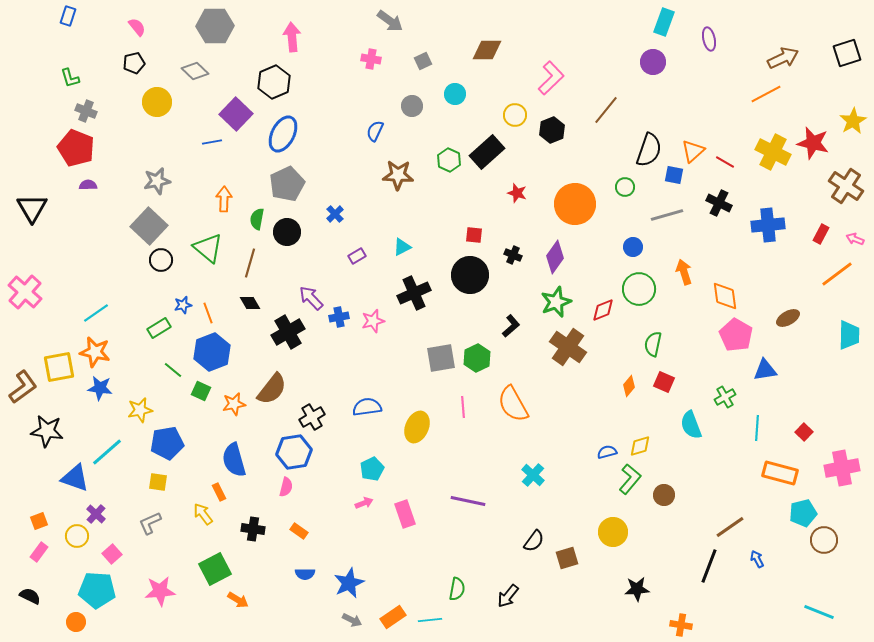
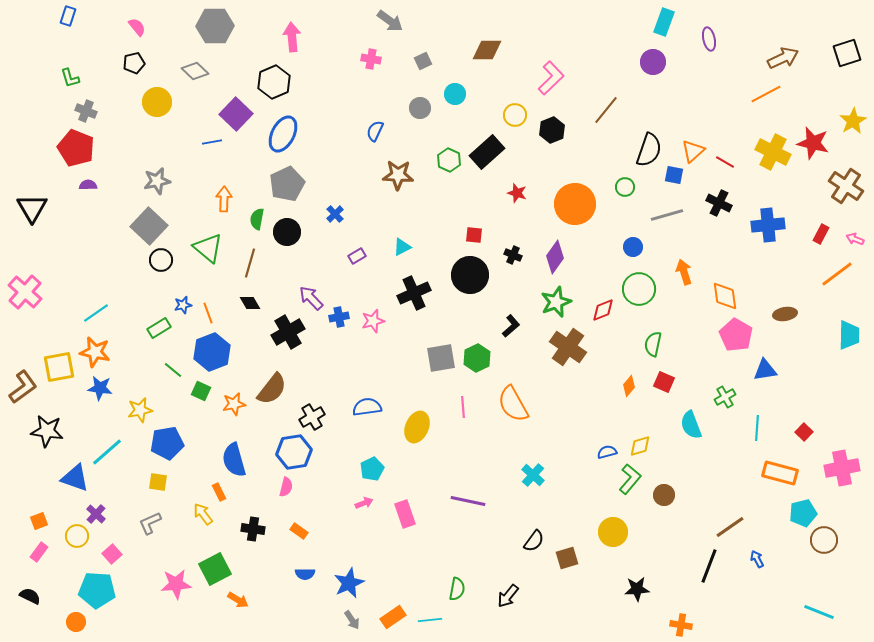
gray circle at (412, 106): moved 8 px right, 2 px down
brown ellipse at (788, 318): moved 3 px left, 4 px up; rotated 20 degrees clockwise
pink star at (160, 591): moved 16 px right, 7 px up
gray arrow at (352, 620): rotated 30 degrees clockwise
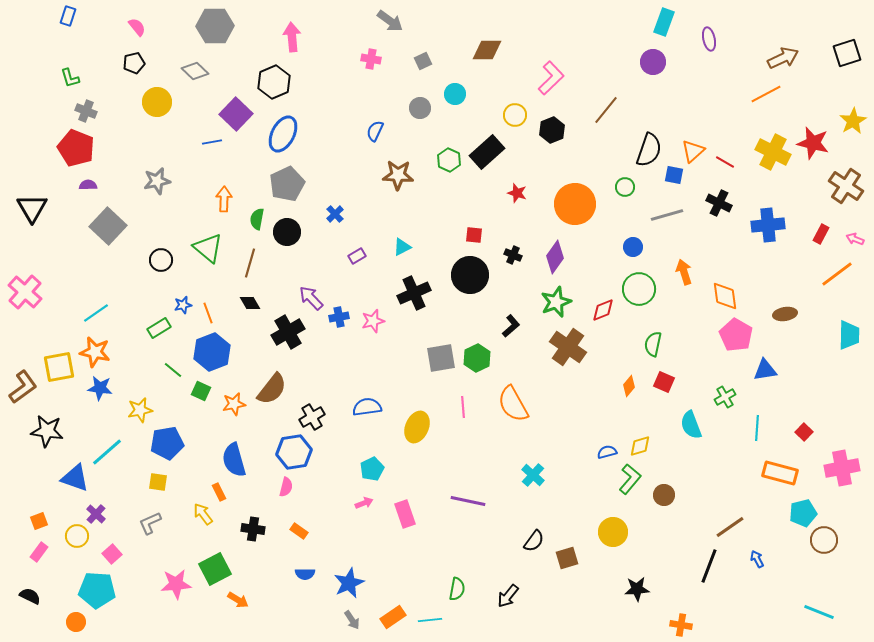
gray square at (149, 226): moved 41 px left
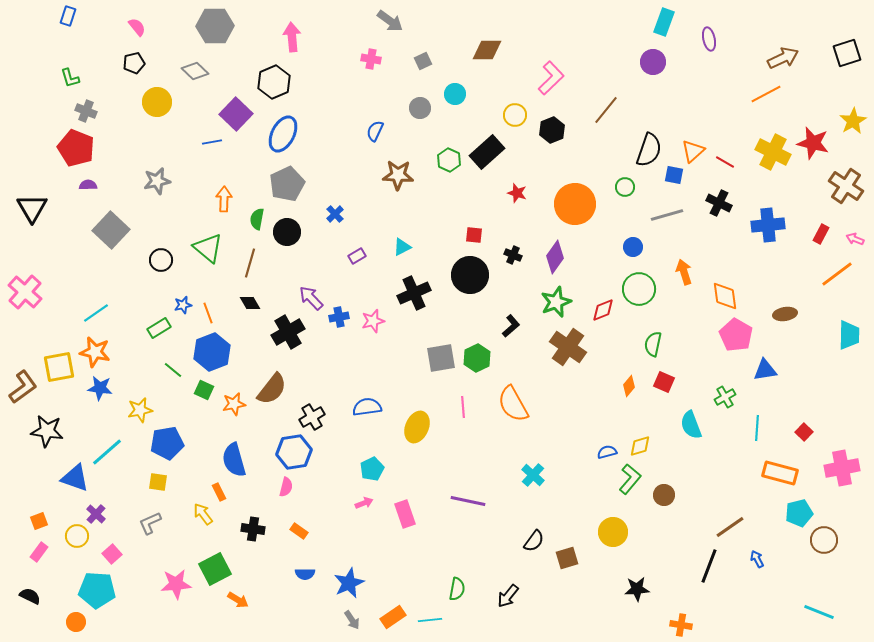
gray square at (108, 226): moved 3 px right, 4 px down
green square at (201, 391): moved 3 px right, 1 px up
cyan pentagon at (803, 513): moved 4 px left
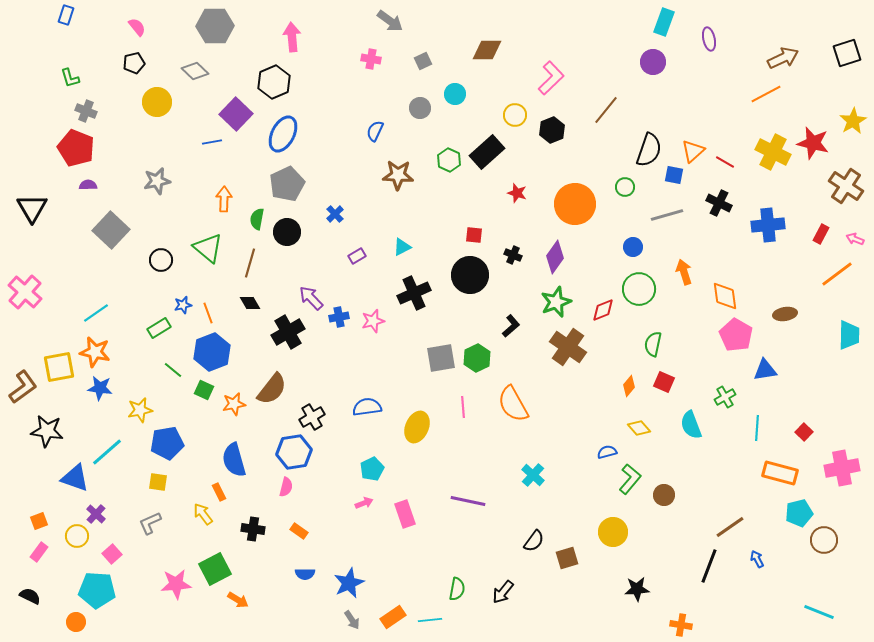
blue rectangle at (68, 16): moved 2 px left, 1 px up
yellow diamond at (640, 446): moved 1 px left, 18 px up; rotated 65 degrees clockwise
black arrow at (508, 596): moved 5 px left, 4 px up
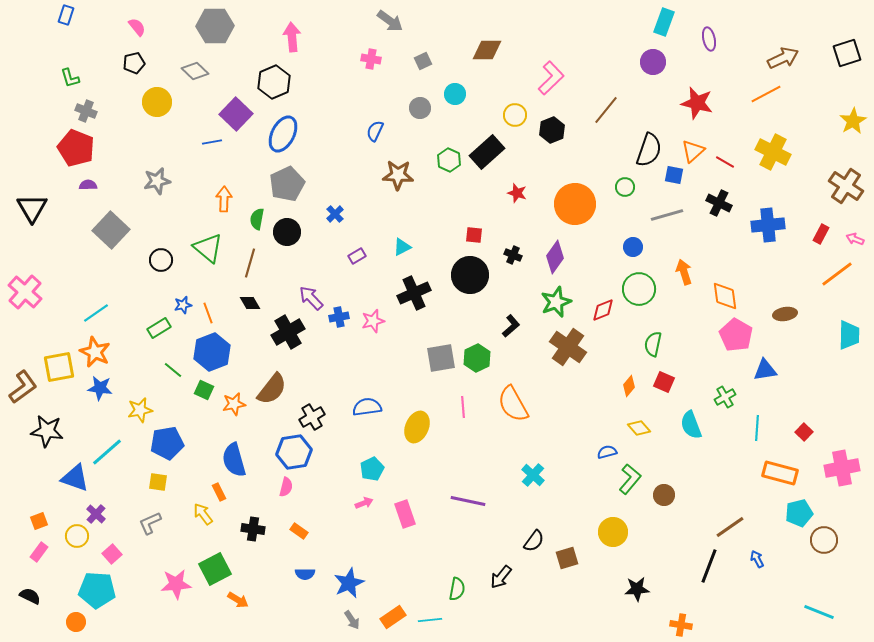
red star at (813, 143): moved 116 px left, 40 px up
orange star at (95, 352): rotated 12 degrees clockwise
black arrow at (503, 592): moved 2 px left, 15 px up
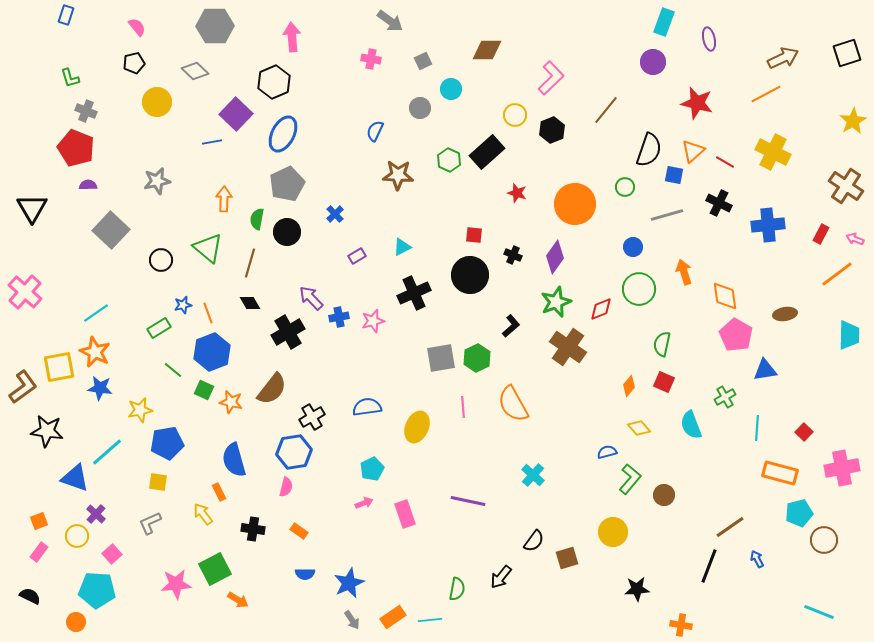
cyan circle at (455, 94): moved 4 px left, 5 px up
red diamond at (603, 310): moved 2 px left, 1 px up
green semicircle at (653, 344): moved 9 px right
orange star at (234, 404): moved 3 px left, 2 px up; rotated 25 degrees clockwise
